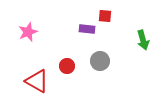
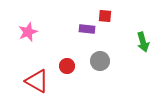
green arrow: moved 2 px down
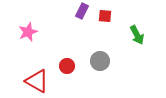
purple rectangle: moved 5 px left, 18 px up; rotated 70 degrees counterclockwise
green arrow: moved 6 px left, 7 px up; rotated 12 degrees counterclockwise
